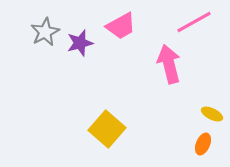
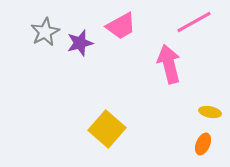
yellow ellipse: moved 2 px left, 2 px up; rotated 15 degrees counterclockwise
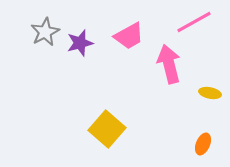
pink trapezoid: moved 8 px right, 10 px down
yellow ellipse: moved 19 px up
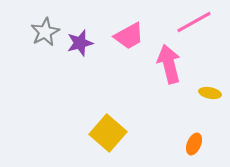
yellow square: moved 1 px right, 4 px down
orange ellipse: moved 9 px left
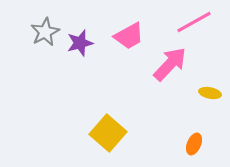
pink arrow: moved 1 px right; rotated 57 degrees clockwise
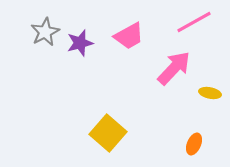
pink arrow: moved 4 px right, 4 px down
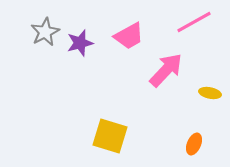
pink arrow: moved 8 px left, 2 px down
yellow square: moved 2 px right, 3 px down; rotated 24 degrees counterclockwise
